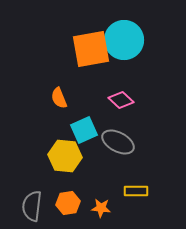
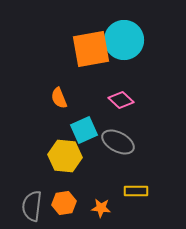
orange hexagon: moved 4 px left
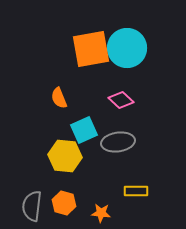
cyan circle: moved 3 px right, 8 px down
gray ellipse: rotated 36 degrees counterclockwise
orange hexagon: rotated 25 degrees clockwise
orange star: moved 5 px down
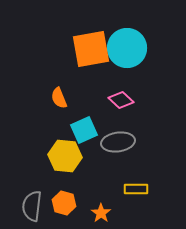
yellow rectangle: moved 2 px up
orange star: rotated 30 degrees clockwise
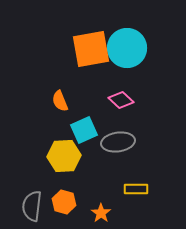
orange semicircle: moved 1 px right, 3 px down
yellow hexagon: moved 1 px left; rotated 8 degrees counterclockwise
orange hexagon: moved 1 px up
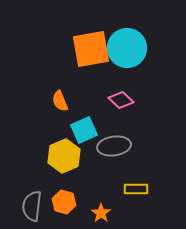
gray ellipse: moved 4 px left, 4 px down
yellow hexagon: rotated 20 degrees counterclockwise
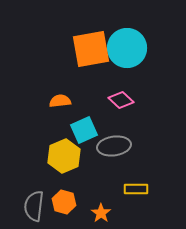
orange semicircle: rotated 105 degrees clockwise
gray semicircle: moved 2 px right
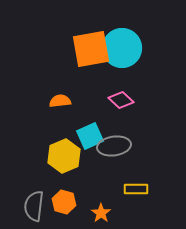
cyan circle: moved 5 px left
cyan square: moved 6 px right, 6 px down
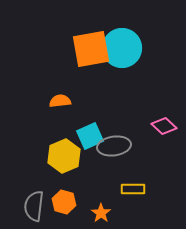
pink diamond: moved 43 px right, 26 px down
yellow rectangle: moved 3 px left
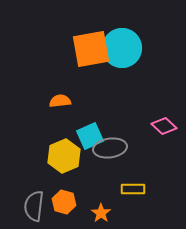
gray ellipse: moved 4 px left, 2 px down
